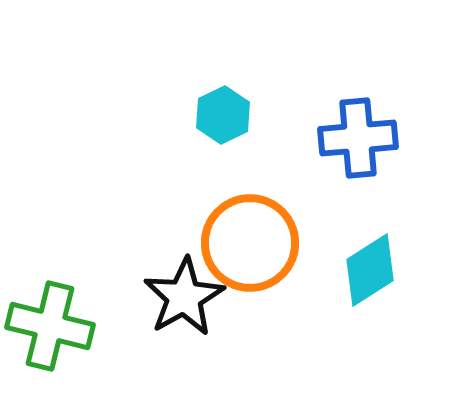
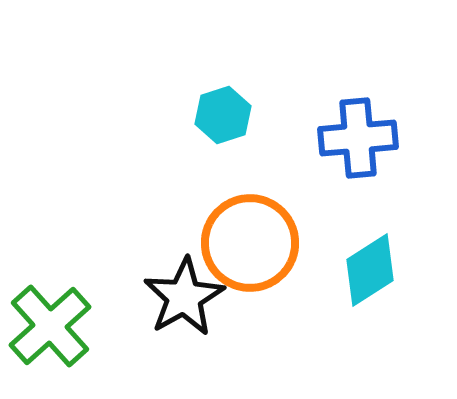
cyan hexagon: rotated 8 degrees clockwise
green cross: rotated 34 degrees clockwise
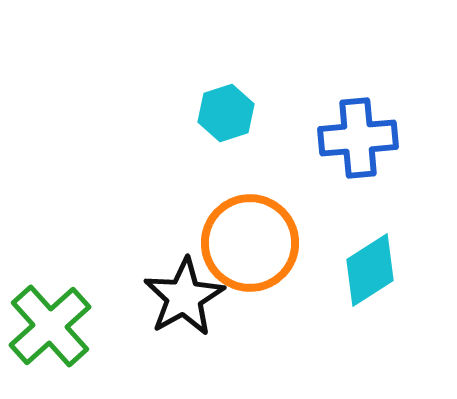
cyan hexagon: moved 3 px right, 2 px up
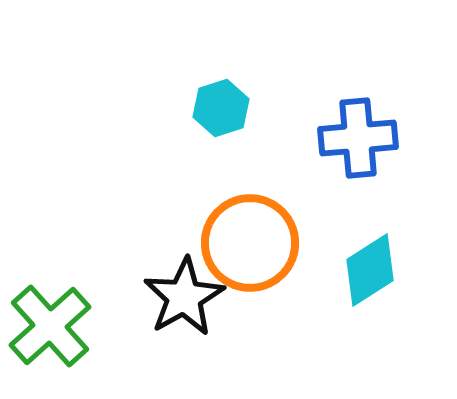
cyan hexagon: moved 5 px left, 5 px up
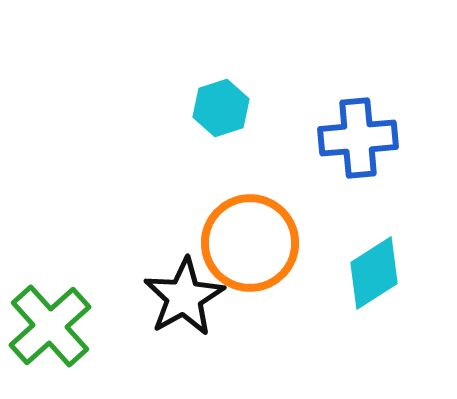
cyan diamond: moved 4 px right, 3 px down
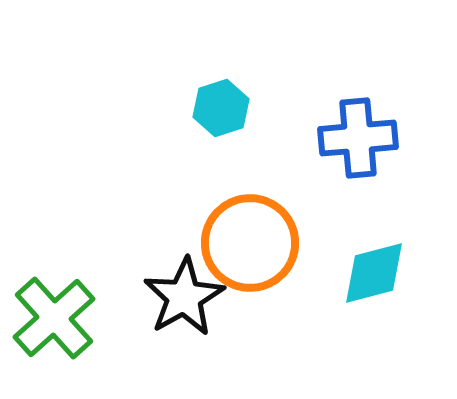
cyan diamond: rotated 18 degrees clockwise
green cross: moved 4 px right, 8 px up
